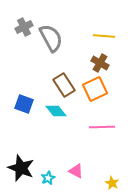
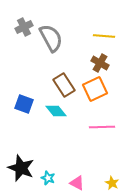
pink triangle: moved 1 px right, 12 px down
cyan star: rotated 24 degrees counterclockwise
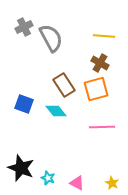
orange square: moved 1 px right; rotated 10 degrees clockwise
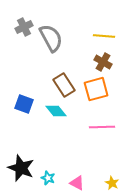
brown cross: moved 3 px right, 1 px up
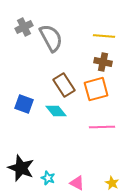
brown cross: rotated 18 degrees counterclockwise
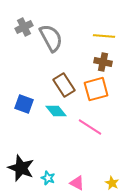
pink line: moved 12 px left; rotated 35 degrees clockwise
